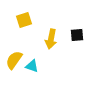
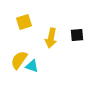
yellow square: moved 2 px down
yellow arrow: moved 1 px up
yellow semicircle: moved 5 px right
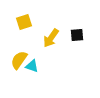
yellow arrow: rotated 24 degrees clockwise
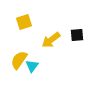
yellow arrow: moved 2 px down; rotated 18 degrees clockwise
cyan triangle: rotated 48 degrees clockwise
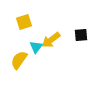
black square: moved 4 px right
cyan triangle: moved 4 px right, 19 px up
